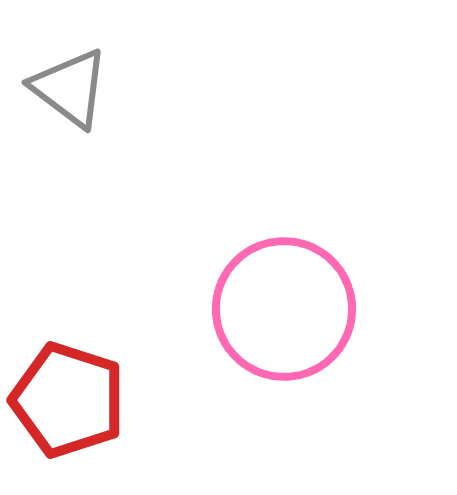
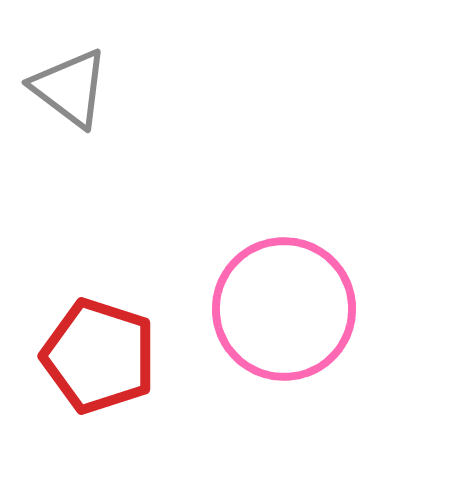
red pentagon: moved 31 px right, 44 px up
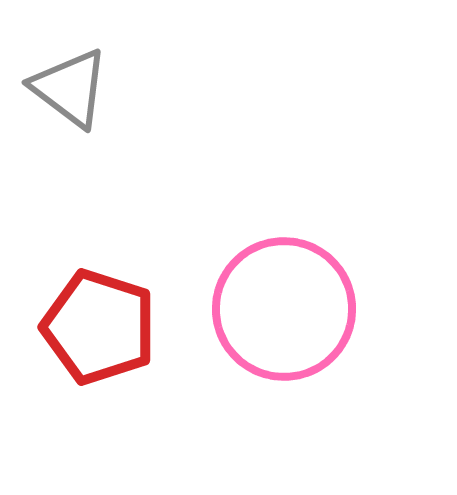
red pentagon: moved 29 px up
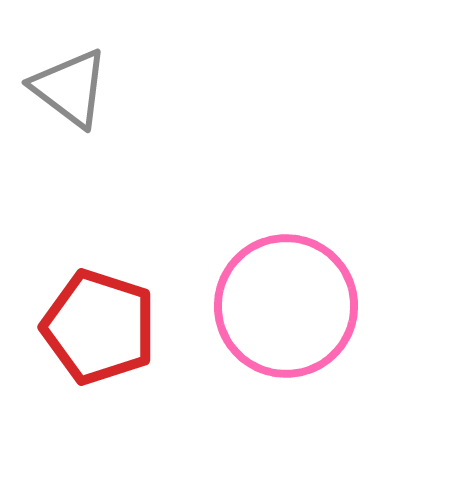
pink circle: moved 2 px right, 3 px up
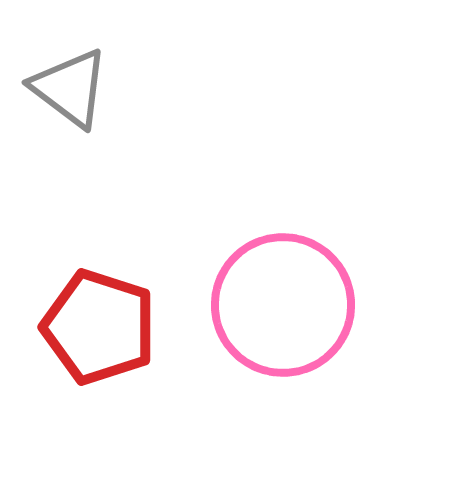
pink circle: moved 3 px left, 1 px up
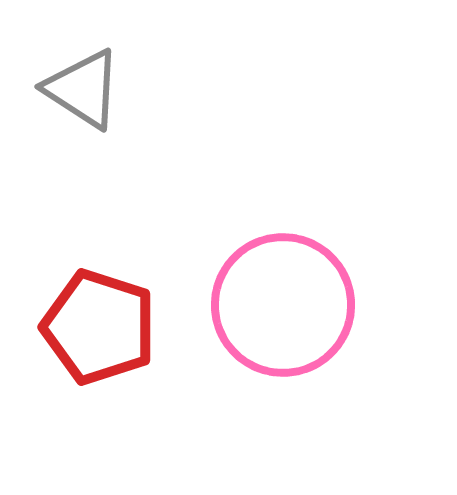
gray triangle: moved 13 px right, 1 px down; rotated 4 degrees counterclockwise
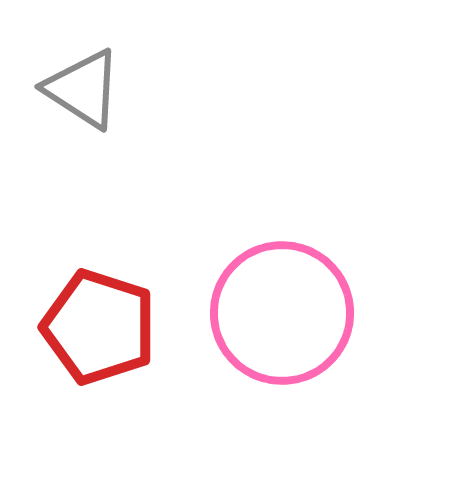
pink circle: moved 1 px left, 8 px down
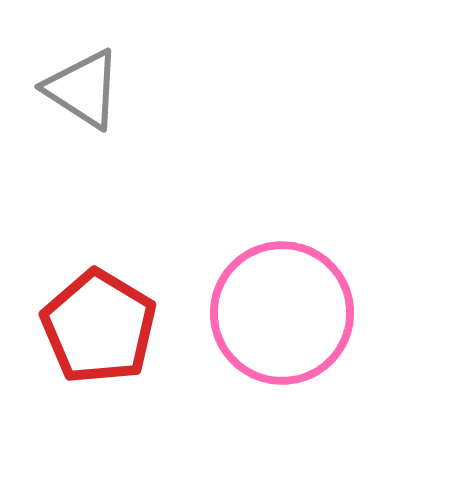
red pentagon: rotated 13 degrees clockwise
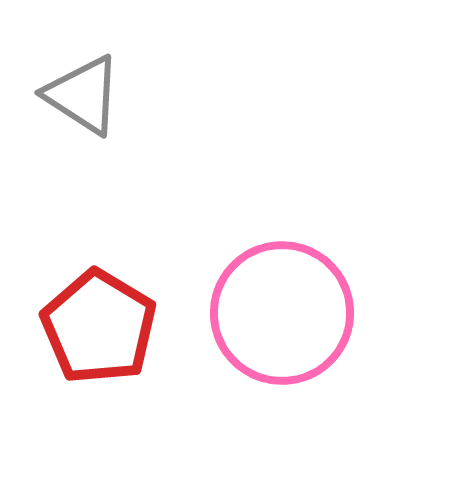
gray triangle: moved 6 px down
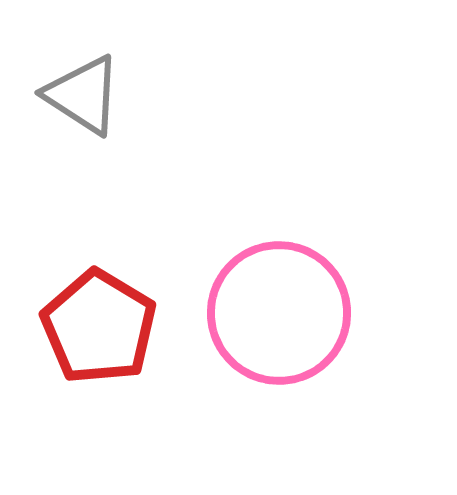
pink circle: moved 3 px left
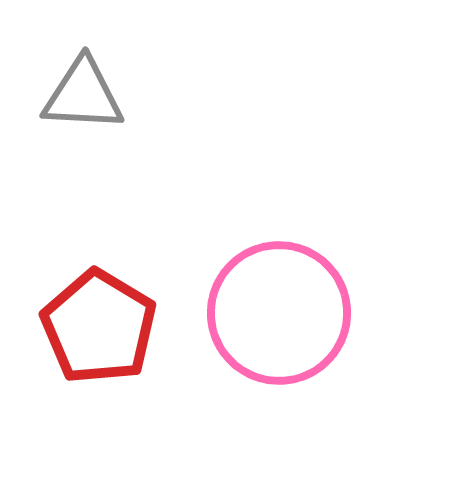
gray triangle: rotated 30 degrees counterclockwise
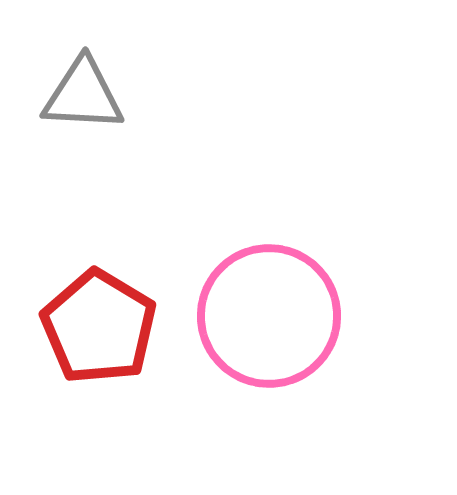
pink circle: moved 10 px left, 3 px down
